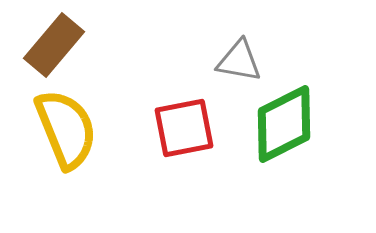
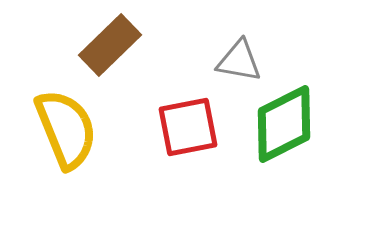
brown rectangle: moved 56 px right; rotated 6 degrees clockwise
red square: moved 4 px right, 1 px up
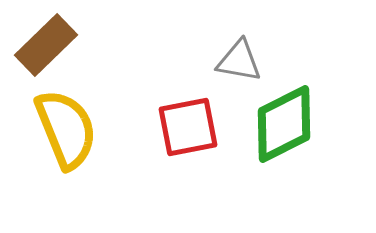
brown rectangle: moved 64 px left
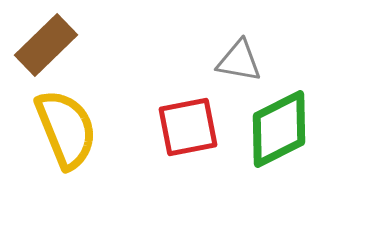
green diamond: moved 5 px left, 5 px down
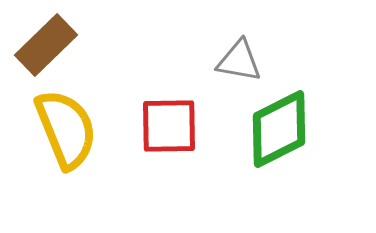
red square: moved 19 px left, 1 px up; rotated 10 degrees clockwise
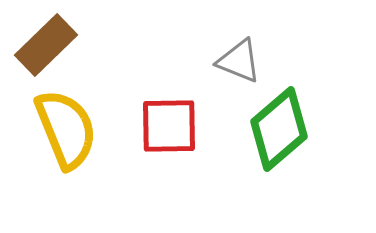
gray triangle: rotated 12 degrees clockwise
green diamond: rotated 14 degrees counterclockwise
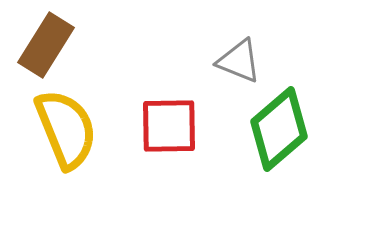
brown rectangle: rotated 14 degrees counterclockwise
